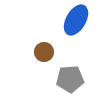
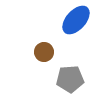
blue ellipse: rotated 12 degrees clockwise
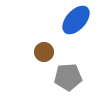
gray pentagon: moved 2 px left, 2 px up
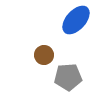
brown circle: moved 3 px down
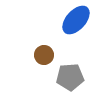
gray pentagon: moved 2 px right
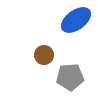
blue ellipse: rotated 12 degrees clockwise
